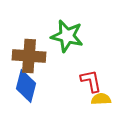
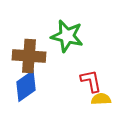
blue diamond: rotated 40 degrees clockwise
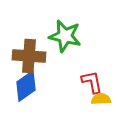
green star: moved 2 px left
red L-shape: moved 1 px right, 1 px down
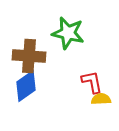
green star: moved 3 px right, 3 px up
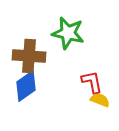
yellow semicircle: moved 1 px left, 1 px down; rotated 24 degrees clockwise
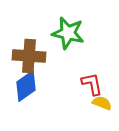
red L-shape: moved 2 px down
yellow semicircle: moved 2 px right, 3 px down
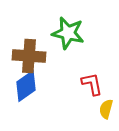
yellow semicircle: moved 4 px right, 6 px down; rotated 96 degrees counterclockwise
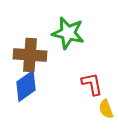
brown cross: moved 1 px right, 1 px up
yellow semicircle: rotated 36 degrees counterclockwise
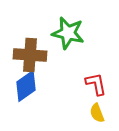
red L-shape: moved 4 px right
yellow semicircle: moved 9 px left, 4 px down
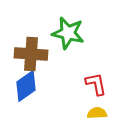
brown cross: moved 1 px right, 1 px up
yellow semicircle: rotated 108 degrees clockwise
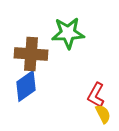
green star: rotated 16 degrees counterclockwise
red L-shape: moved 11 px down; rotated 140 degrees counterclockwise
yellow semicircle: moved 6 px right, 1 px down; rotated 66 degrees clockwise
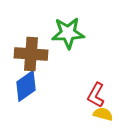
yellow semicircle: rotated 48 degrees counterclockwise
